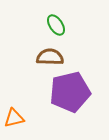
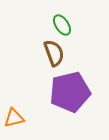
green ellipse: moved 6 px right
brown semicircle: moved 4 px right, 4 px up; rotated 68 degrees clockwise
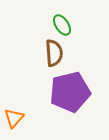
brown semicircle: rotated 16 degrees clockwise
orange triangle: rotated 35 degrees counterclockwise
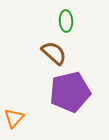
green ellipse: moved 4 px right, 4 px up; rotated 30 degrees clockwise
brown semicircle: rotated 44 degrees counterclockwise
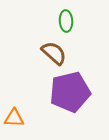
orange triangle: rotated 50 degrees clockwise
